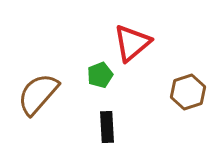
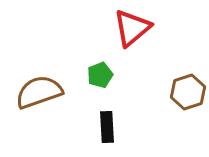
red triangle: moved 15 px up
brown semicircle: moved 1 px right, 2 px up; rotated 30 degrees clockwise
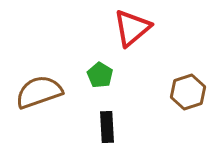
green pentagon: rotated 20 degrees counterclockwise
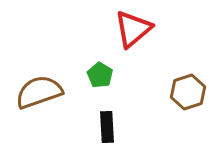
red triangle: moved 1 px right, 1 px down
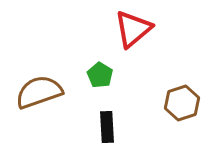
brown hexagon: moved 6 px left, 11 px down
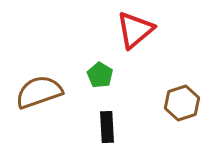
red triangle: moved 2 px right, 1 px down
